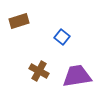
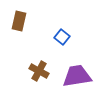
brown rectangle: rotated 60 degrees counterclockwise
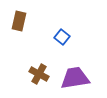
brown cross: moved 3 px down
purple trapezoid: moved 2 px left, 2 px down
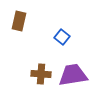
brown cross: moved 2 px right; rotated 24 degrees counterclockwise
purple trapezoid: moved 2 px left, 3 px up
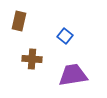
blue square: moved 3 px right, 1 px up
brown cross: moved 9 px left, 15 px up
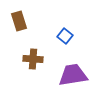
brown rectangle: rotated 30 degrees counterclockwise
brown cross: moved 1 px right
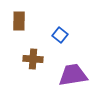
brown rectangle: rotated 18 degrees clockwise
blue square: moved 5 px left, 1 px up
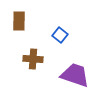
purple trapezoid: moved 2 px right; rotated 28 degrees clockwise
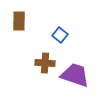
brown cross: moved 12 px right, 4 px down
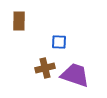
blue square: moved 1 px left, 7 px down; rotated 35 degrees counterclockwise
brown cross: moved 5 px down; rotated 18 degrees counterclockwise
